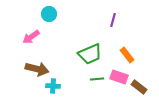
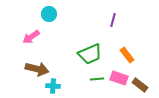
pink rectangle: moved 1 px down
brown rectangle: moved 1 px right, 2 px up
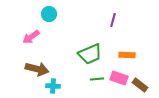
orange rectangle: rotated 49 degrees counterclockwise
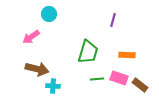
green trapezoid: moved 2 px left, 2 px up; rotated 50 degrees counterclockwise
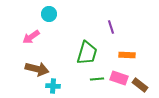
purple line: moved 2 px left, 7 px down; rotated 32 degrees counterclockwise
green trapezoid: moved 1 px left, 1 px down
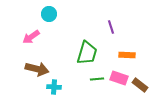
cyan cross: moved 1 px right, 1 px down
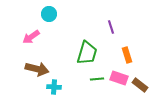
orange rectangle: rotated 70 degrees clockwise
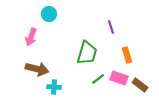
pink arrow: rotated 36 degrees counterclockwise
green line: moved 1 px right; rotated 32 degrees counterclockwise
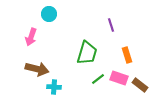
purple line: moved 2 px up
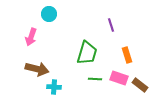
green line: moved 3 px left; rotated 40 degrees clockwise
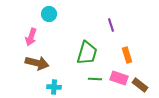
brown arrow: moved 6 px up
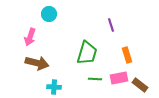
pink arrow: moved 1 px left
pink rectangle: rotated 30 degrees counterclockwise
